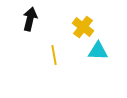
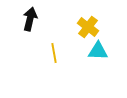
yellow cross: moved 5 px right
yellow line: moved 2 px up
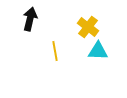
yellow line: moved 1 px right, 2 px up
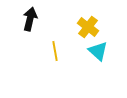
cyan triangle: rotated 40 degrees clockwise
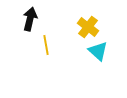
yellow line: moved 9 px left, 6 px up
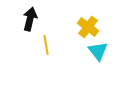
cyan triangle: rotated 10 degrees clockwise
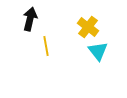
yellow line: moved 1 px down
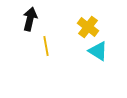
cyan triangle: rotated 20 degrees counterclockwise
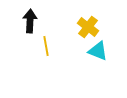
black arrow: moved 2 px down; rotated 10 degrees counterclockwise
cyan triangle: rotated 10 degrees counterclockwise
